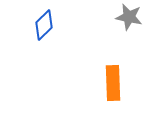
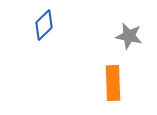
gray star: moved 19 px down
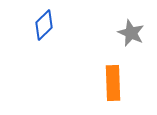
gray star: moved 2 px right, 3 px up; rotated 12 degrees clockwise
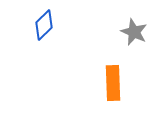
gray star: moved 3 px right, 1 px up
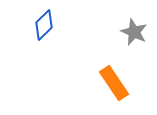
orange rectangle: moved 1 px right; rotated 32 degrees counterclockwise
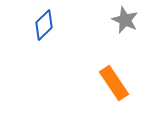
gray star: moved 9 px left, 12 px up
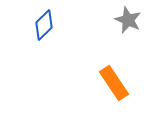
gray star: moved 3 px right
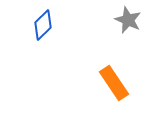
blue diamond: moved 1 px left
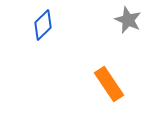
orange rectangle: moved 5 px left, 1 px down
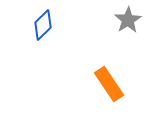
gray star: rotated 16 degrees clockwise
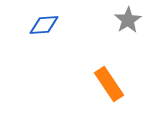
blue diamond: moved 1 px right; rotated 40 degrees clockwise
